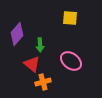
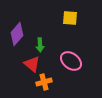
orange cross: moved 1 px right
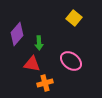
yellow square: moved 4 px right; rotated 35 degrees clockwise
green arrow: moved 1 px left, 2 px up
red triangle: rotated 30 degrees counterclockwise
orange cross: moved 1 px right, 1 px down
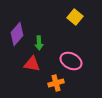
yellow square: moved 1 px right, 1 px up
pink ellipse: rotated 10 degrees counterclockwise
orange cross: moved 11 px right
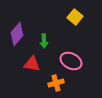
green arrow: moved 5 px right, 2 px up
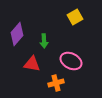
yellow square: rotated 21 degrees clockwise
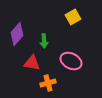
yellow square: moved 2 px left
red triangle: moved 1 px up
orange cross: moved 8 px left
